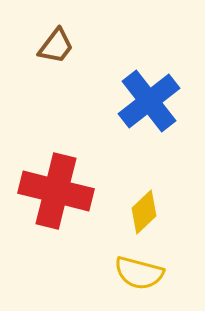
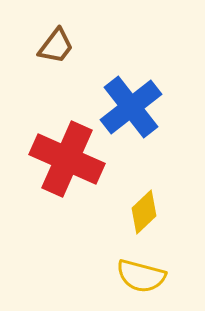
blue cross: moved 18 px left, 6 px down
red cross: moved 11 px right, 32 px up; rotated 10 degrees clockwise
yellow semicircle: moved 2 px right, 3 px down
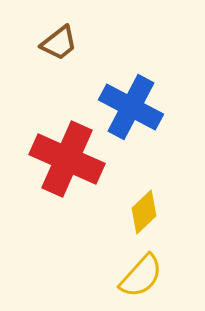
brown trapezoid: moved 3 px right, 3 px up; rotated 15 degrees clockwise
blue cross: rotated 24 degrees counterclockwise
yellow semicircle: rotated 63 degrees counterclockwise
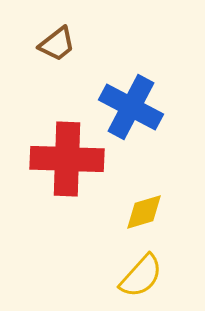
brown trapezoid: moved 2 px left, 1 px down
red cross: rotated 22 degrees counterclockwise
yellow diamond: rotated 27 degrees clockwise
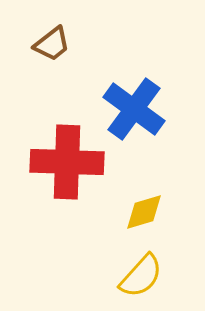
brown trapezoid: moved 5 px left
blue cross: moved 3 px right, 2 px down; rotated 8 degrees clockwise
red cross: moved 3 px down
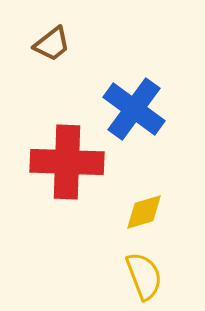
yellow semicircle: moved 3 px right; rotated 63 degrees counterclockwise
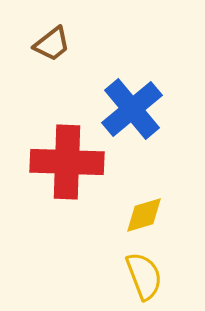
blue cross: moved 2 px left; rotated 14 degrees clockwise
yellow diamond: moved 3 px down
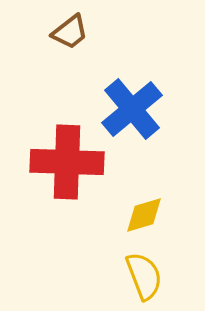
brown trapezoid: moved 18 px right, 12 px up
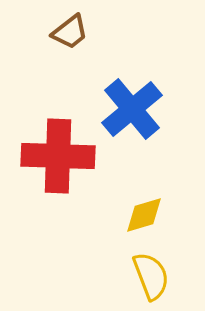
red cross: moved 9 px left, 6 px up
yellow semicircle: moved 7 px right
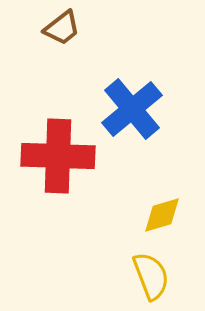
brown trapezoid: moved 8 px left, 4 px up
yellow diamond: moved 18 px right
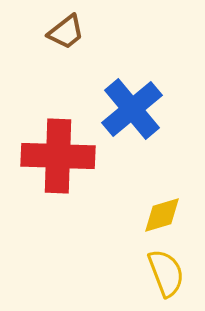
brown trapezoid: moved 4 px right, 4 px down
yellow semicircle: moved 15 px right, 3 px up
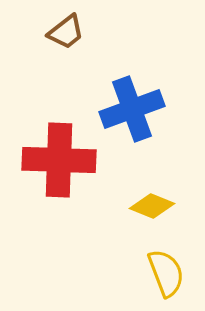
blue cross: rotated 20 degrees clockwise
red cross: moved 1 px right, 4 px down
yellow diamond: moved 10 px left, 9 px up; rotated 39 degrees clockwise
